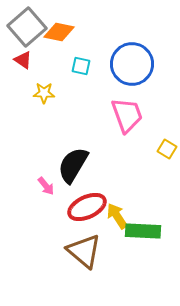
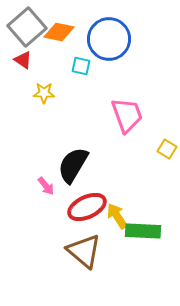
blue circle: moved 23 px left, 25 px up
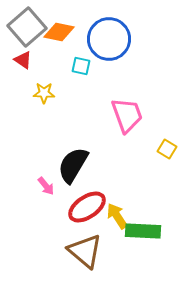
red ellipse: rotated 9 degrees counterclockwise
brown triangle: moved 1 px right
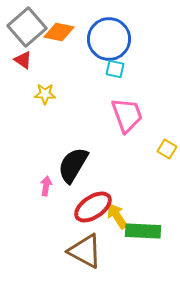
cyan square: moved 34 px right, 3 px down
yellow star: moved 1 px right, 1 px down
pink arrow: rotated 132 degrees counterclockwise
red ellipse: moved 6 px right
brown triangle: rotated 12 degrees counterclockwise
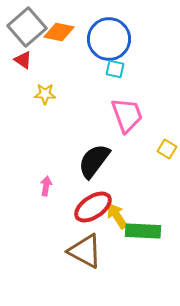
black semicircle: moved 21 px right, 4 px up; rotated 6 degrees clockwise
